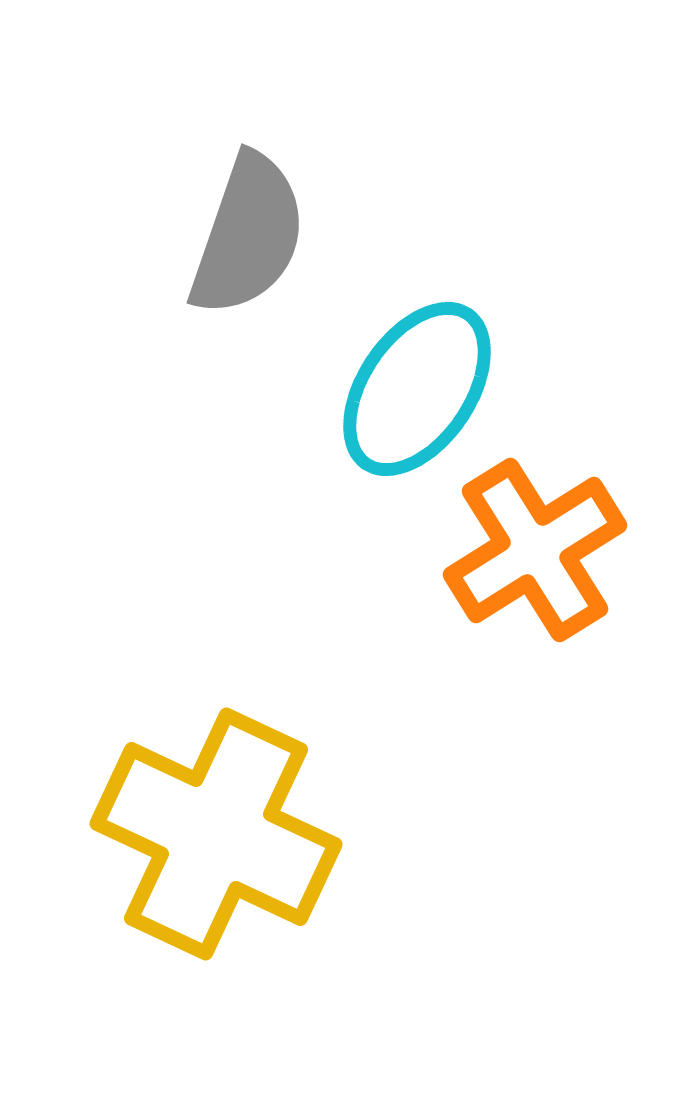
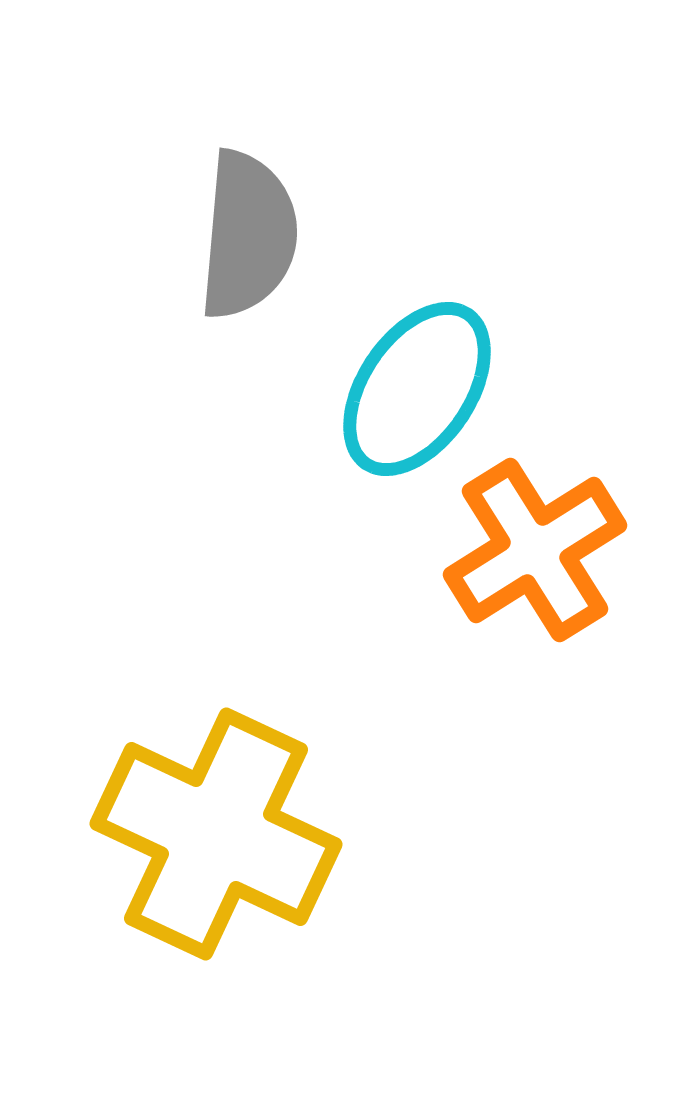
gray semicircle: rotated 14 degrees counterclockwise
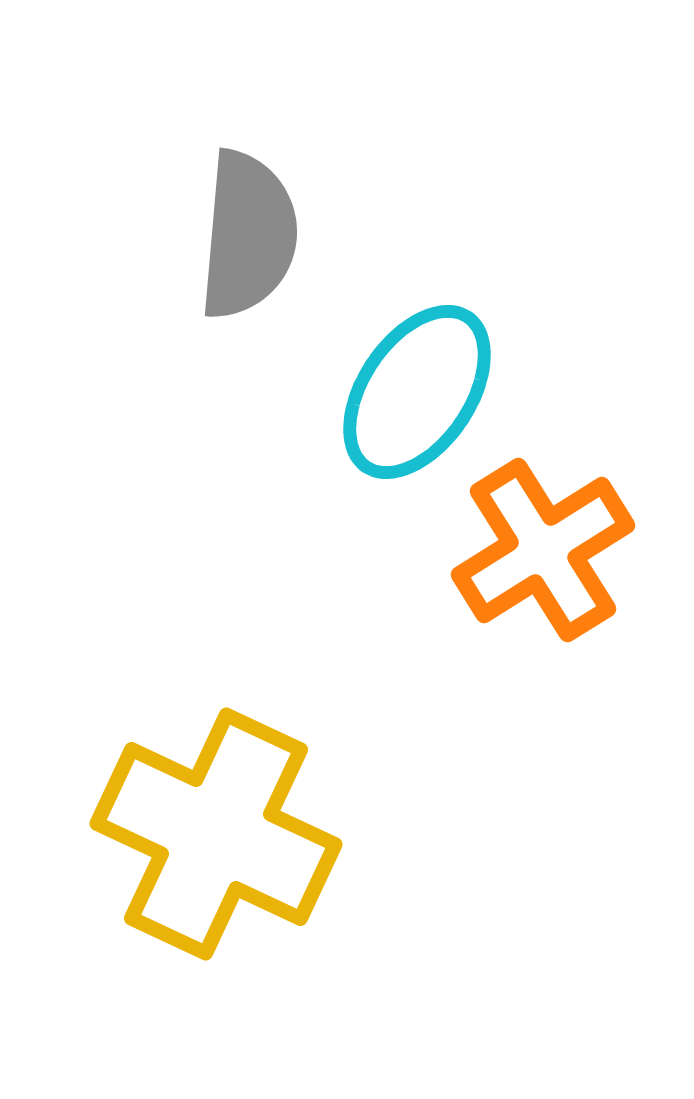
cyan ellipse: moved 3 px down
orange cross: moved 8 px right
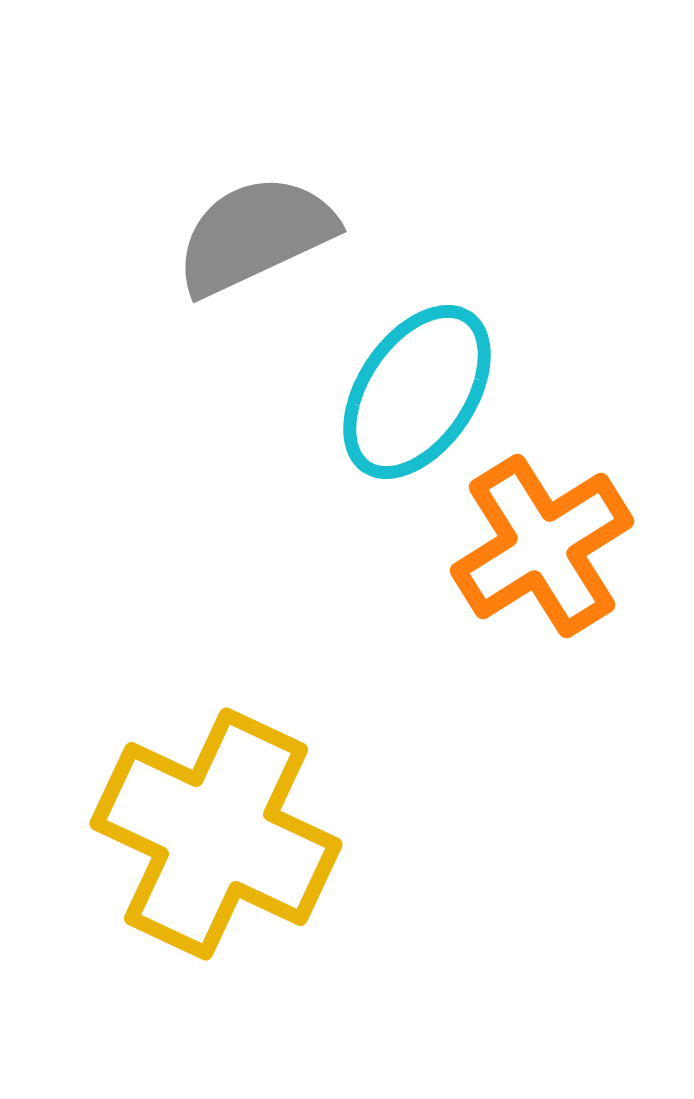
gray semicircle: moved 7 px right; rotated 120 degrees counterclockwise
orange cross: moved 1 px left, 4 px up
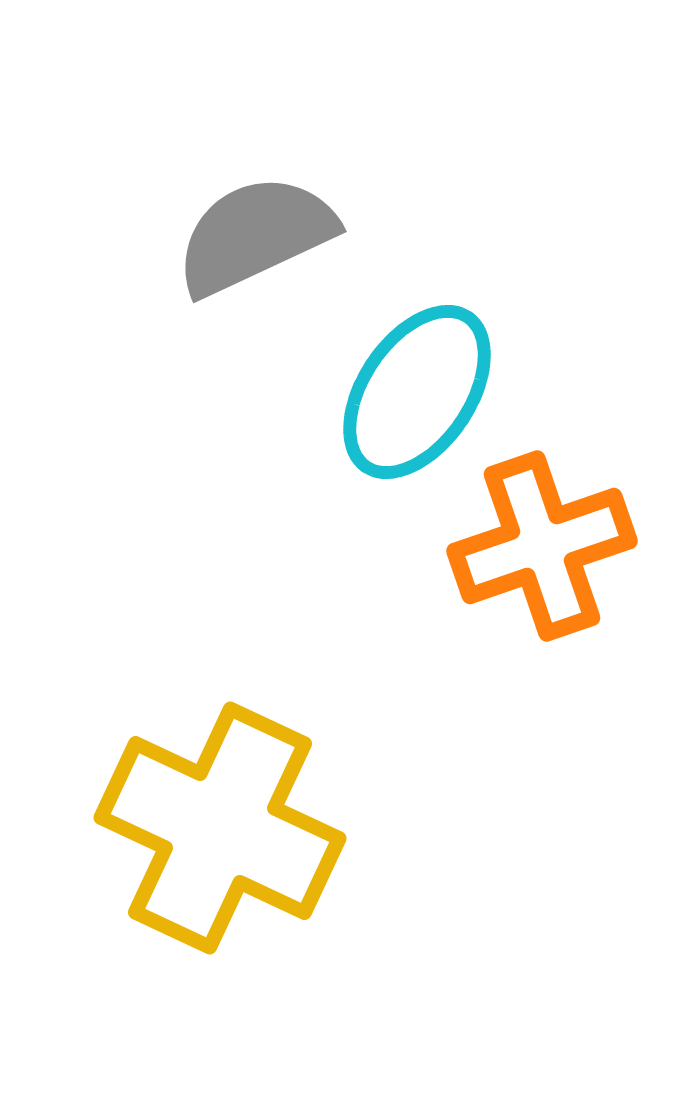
orange cross: rotated 13 degrees clockwise
yellow cross: moved 4 px right, 6 px up
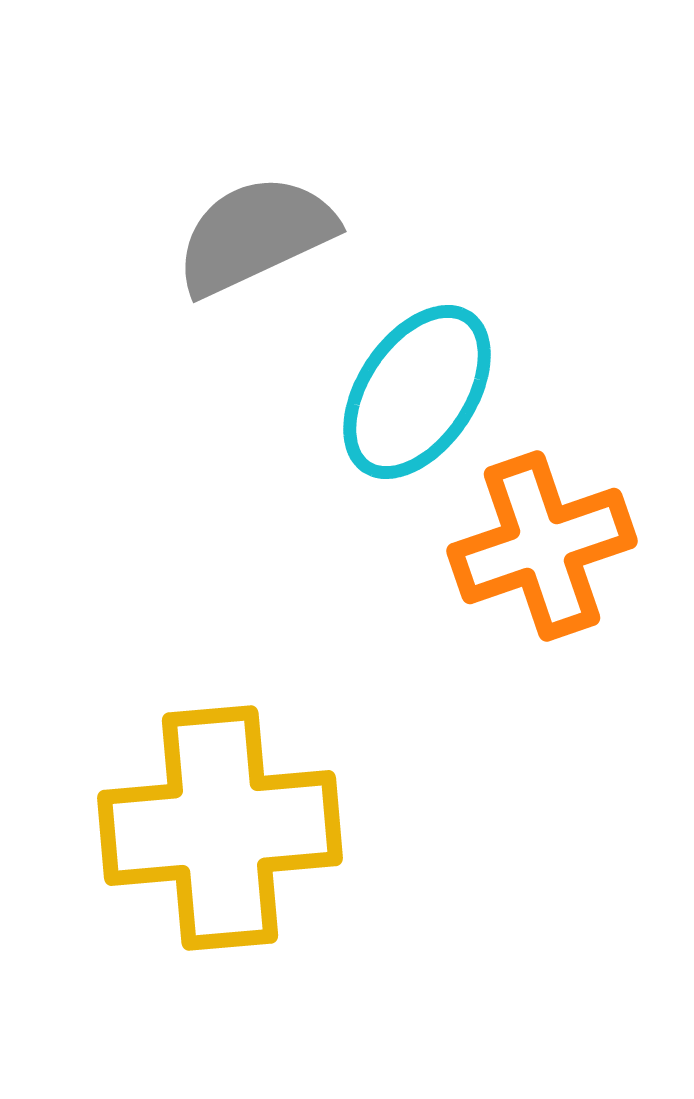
yellow cross: rotated 30 degrees counterclockwise
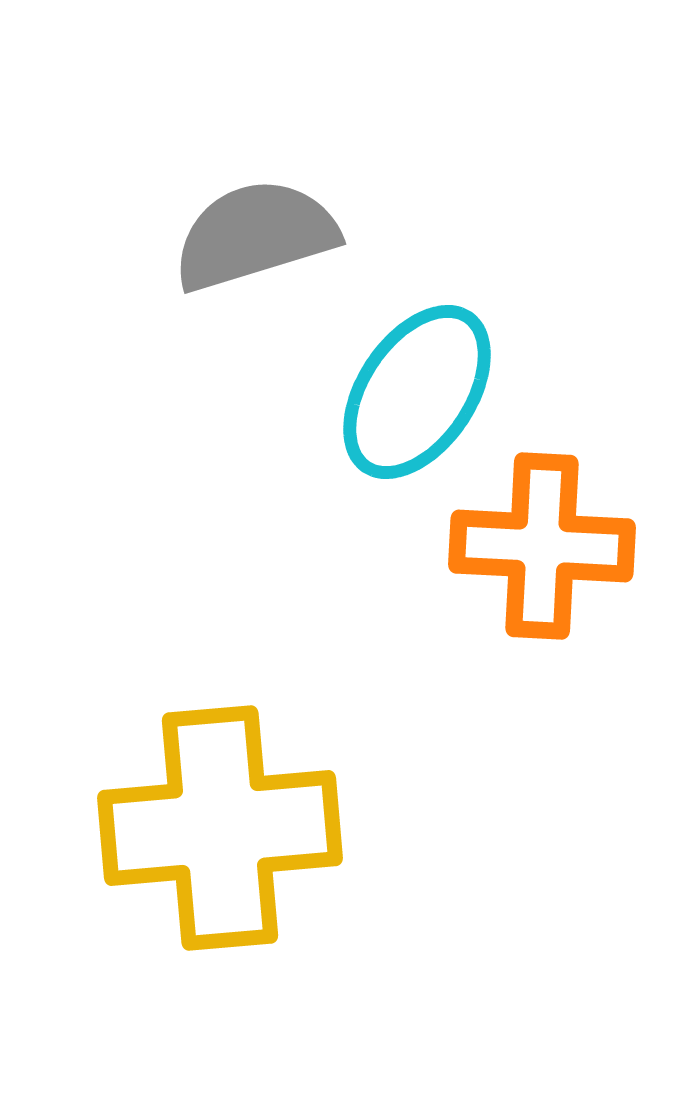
gray semicircle: rotated 8 degrees clockwise
orange cross: rotated 22 degrees clockwise
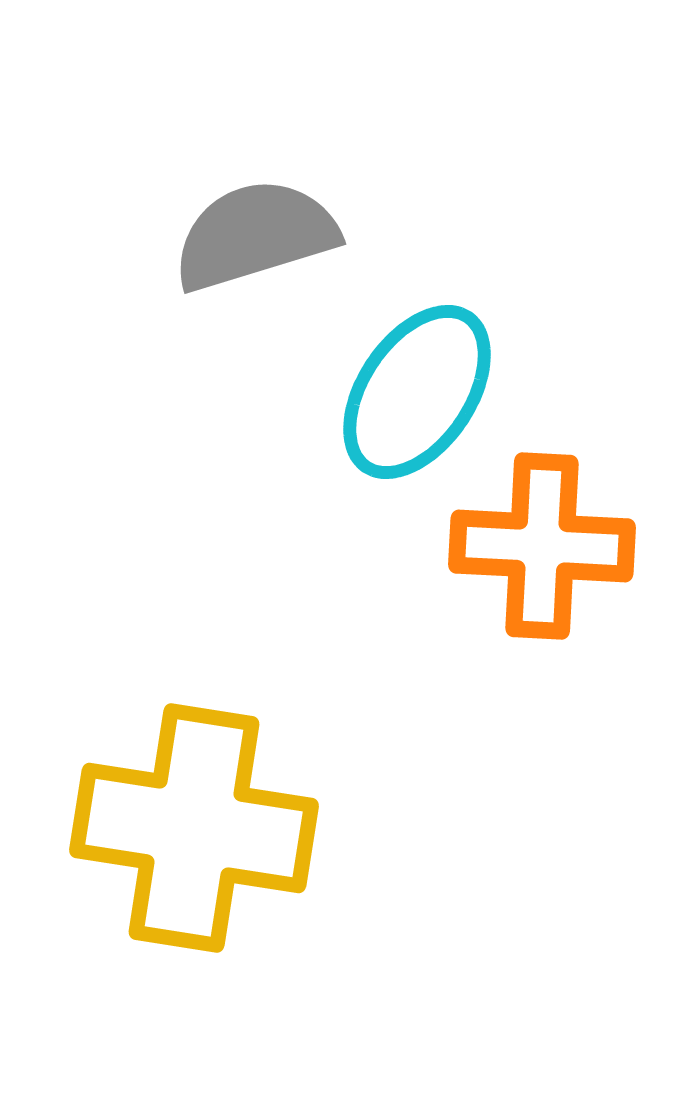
yellow cross: moved 26 px left; rotated 14 degrees clockwise
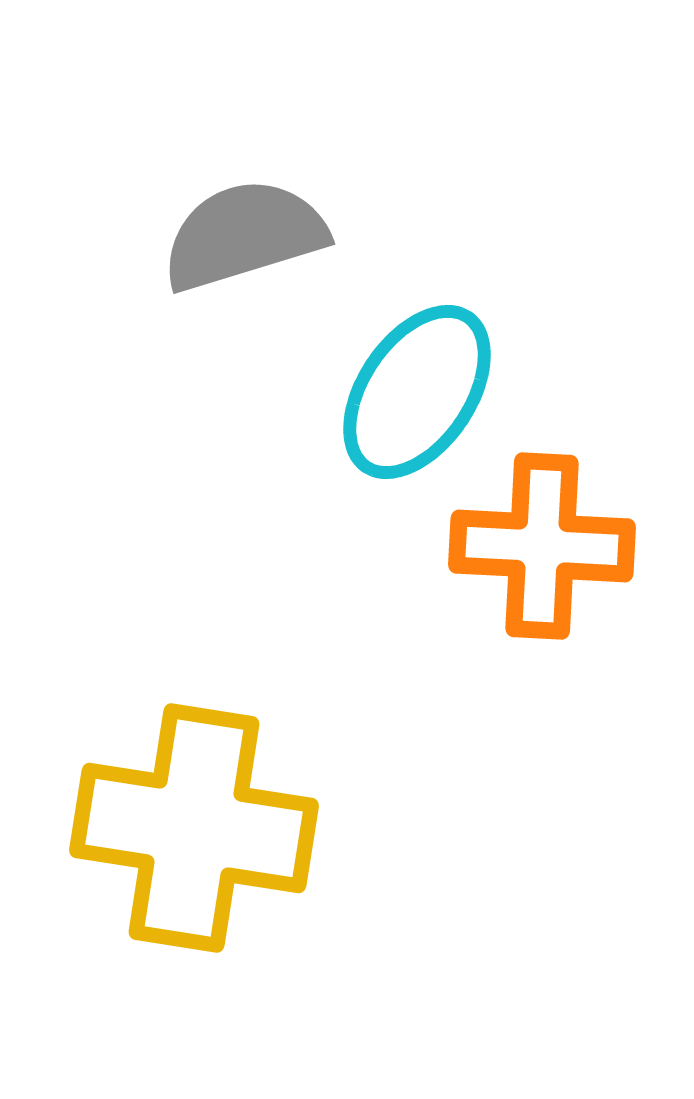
gray semicircle: moved 11 px left
